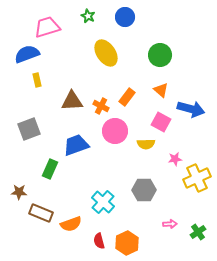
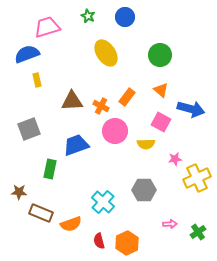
green rectangle: rotated 12 degrees counterclockwise
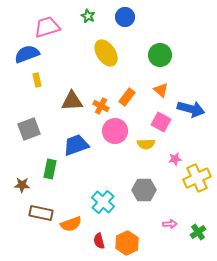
brown star: moved 3 px right, 7 px up
brown rectangle: rotated 10 degrees counterclockwise
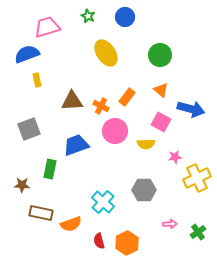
pink star: moved 2 px up
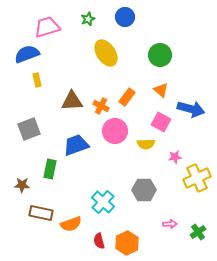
green star: moved 3 px down; rotated 24 degrees clockwise
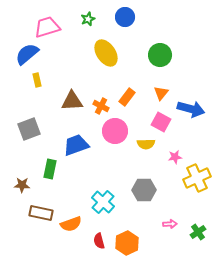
blue semicircle: rotated 20 degrees counterclockwise
orange triangle: moved 3 px down; rotated 28 degrees clockwise
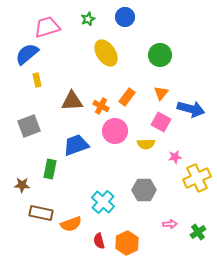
gray square: moved 3 px up
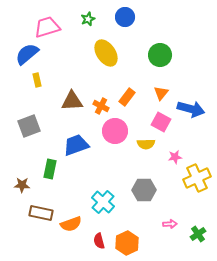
green cross: moved 2 px down
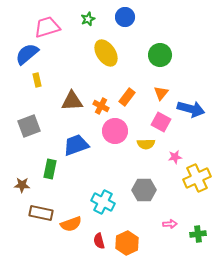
cyan cross: rotated 15 degrees counterclockwise
green cross: rotated 28 degrees clockwise
